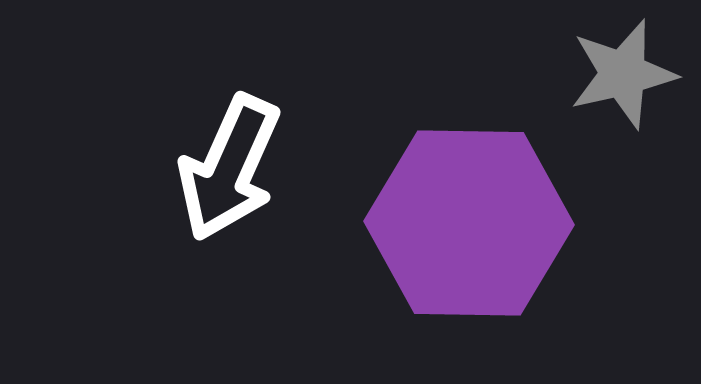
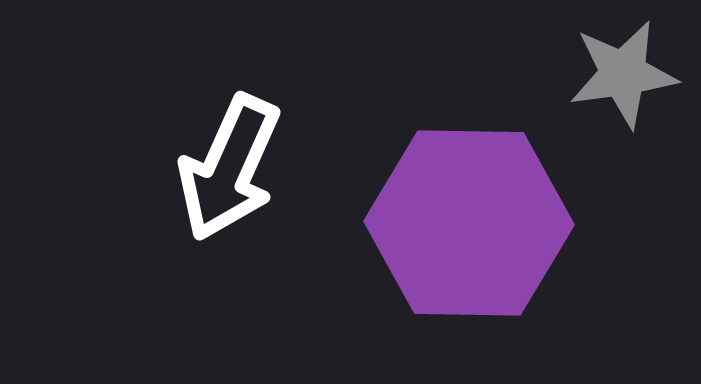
gray star: rotated 5 degrees clockwise
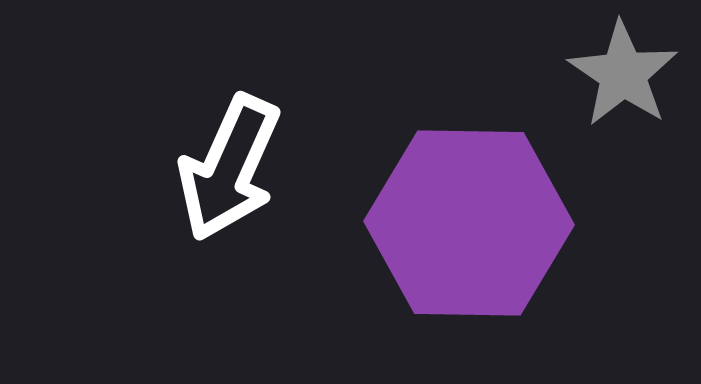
gray star: rotated 30 degrees counterclockwise
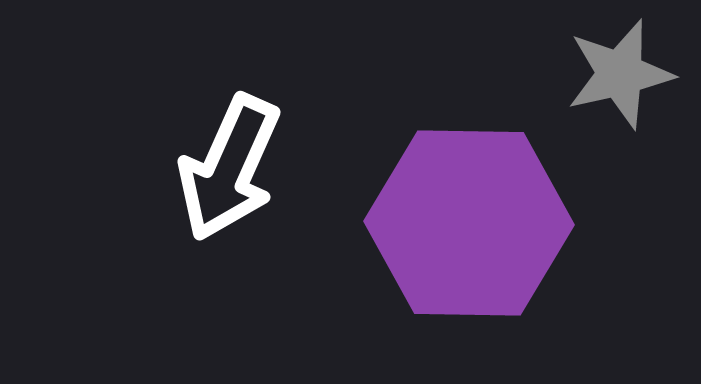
gray star: moved 3 px left; rotated 25 degrees clockwise
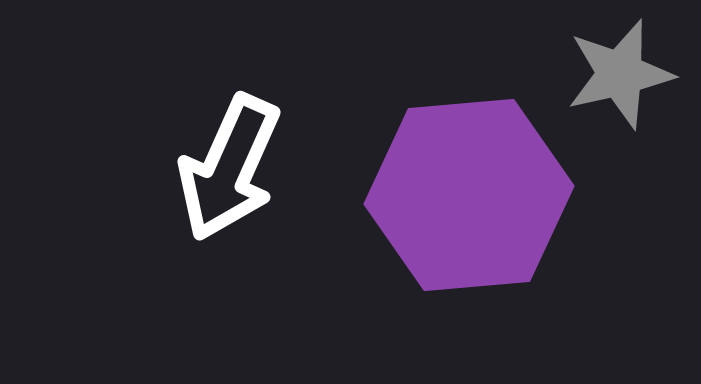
purple hexagon: moved 28 px up; rotated 6 degrees counterclockwise
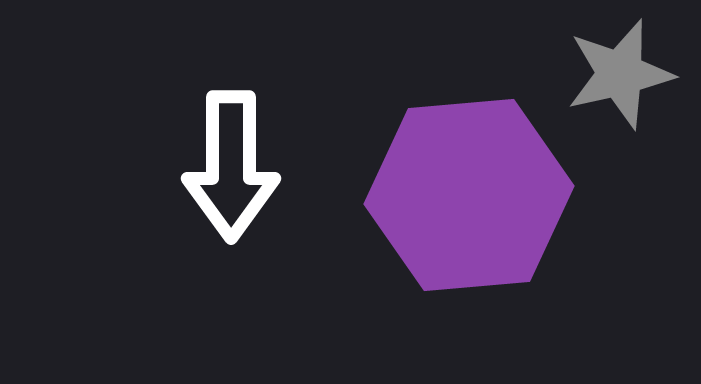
white arrow: moved 2 px right, 2 px up; rotated 24 degrees counterclockwise
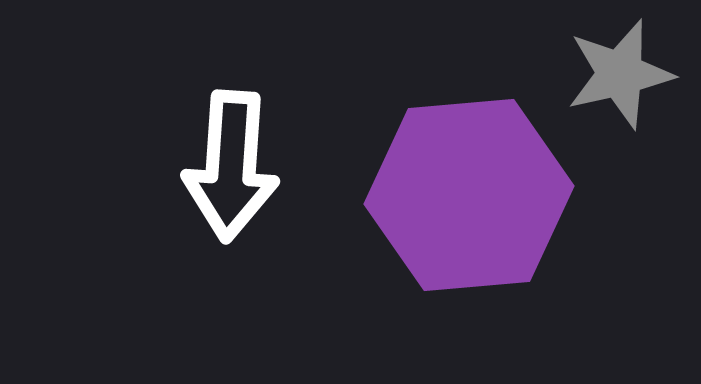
white arrow: rotated 4 degrees clockwise
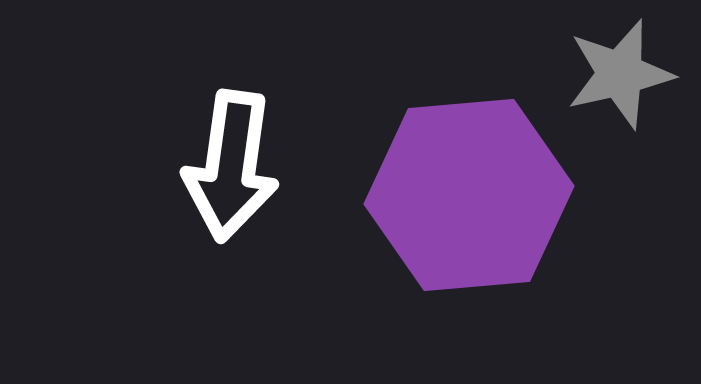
white arrow: rotated 4 degrees clockwise
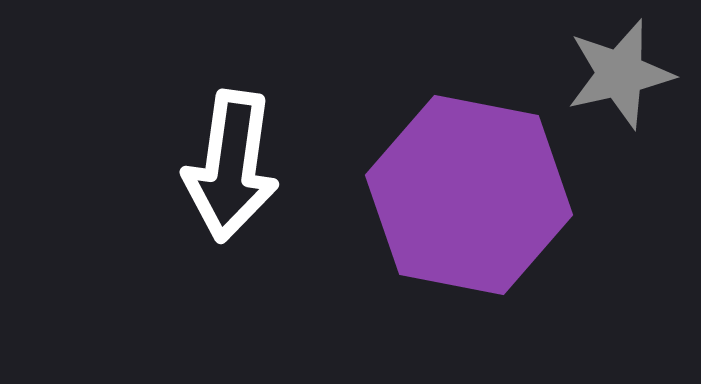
purple hexagon: rotated 16 degrees clockwise
